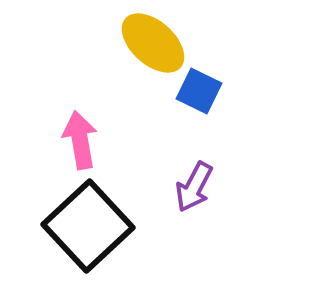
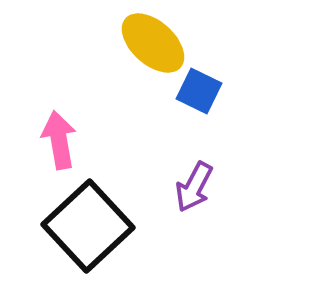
pink arrow: moved 21 px left
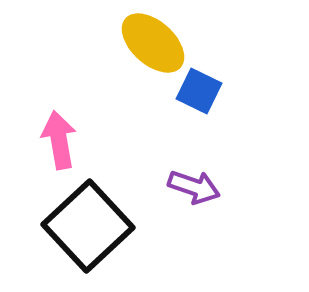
purple arrow: rotated 99 degrees counterclockwise
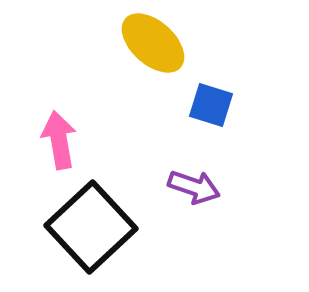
blue square: moved 12 px right, 14 px down; rotated 9 degrees counterclockwise
black square: moved 3 px right, 1 px down
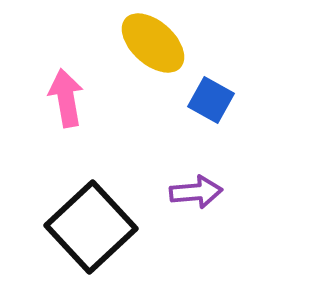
blue square: moved 5 px up; rotated 12 degrees clockwise
pink arrow: moved 7 px right, 42 px up
purple arrow: moved 2 px right, 5 px down; rotated 24 degrees counterclockwise
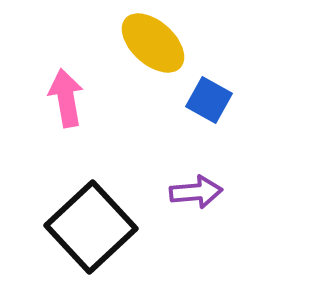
blue square: moved 2 px left
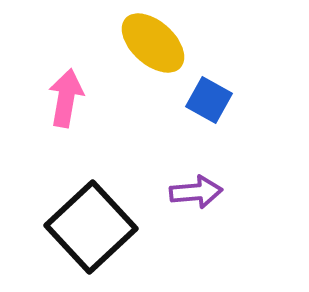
pink arrow: rotated 20 degrees clockwise
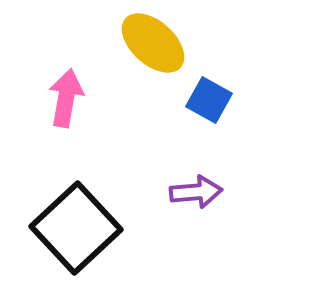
black square: moved 15 px left, 1 px down
